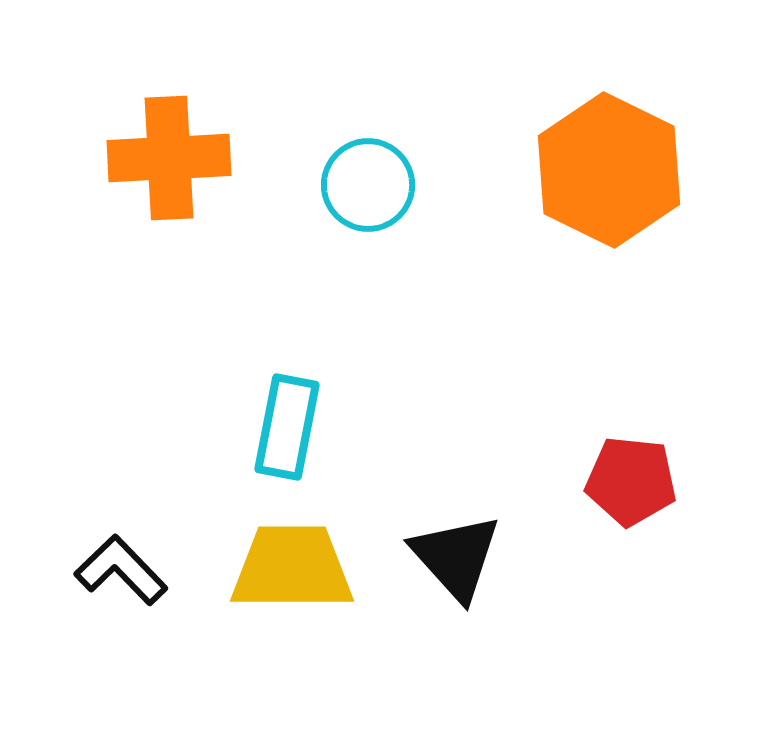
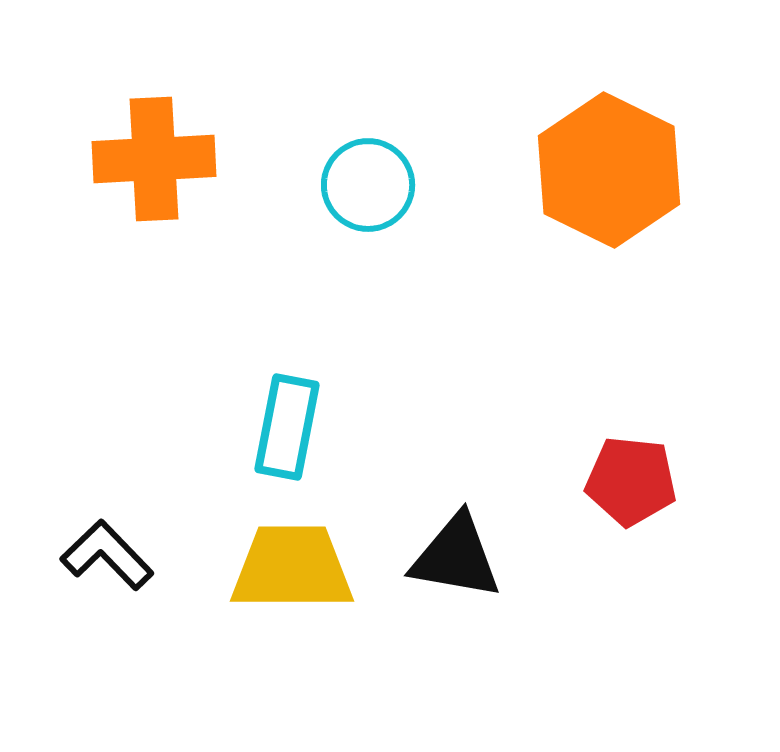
orange cross: moved 15 px left, 1 px down
black triangle: rotated 38 degrees counterclockwise
black L-shape: moved 14 px left, 15 px up
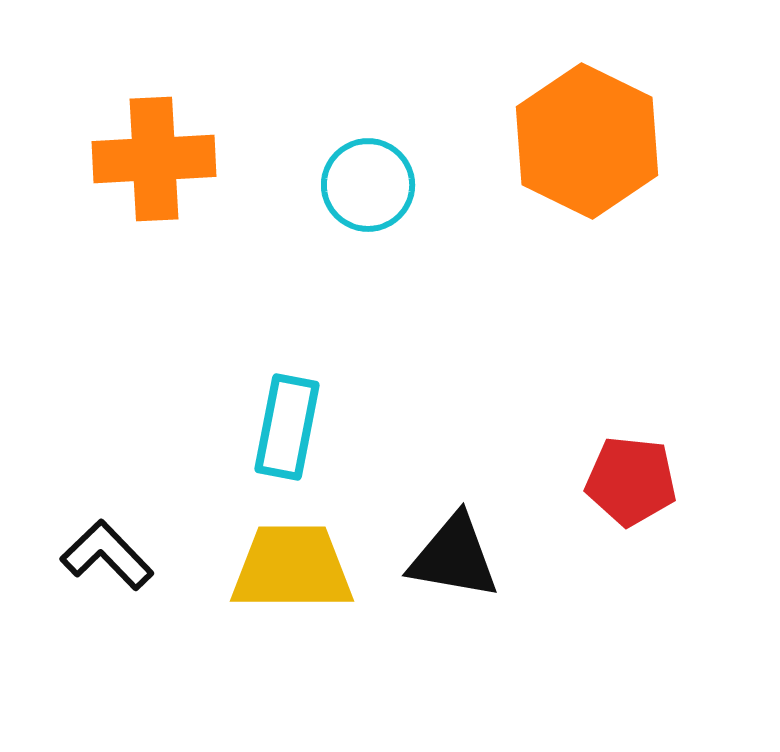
orange hexagon: moved 22 px left, 29 px up
black triangle: moved 2 px left
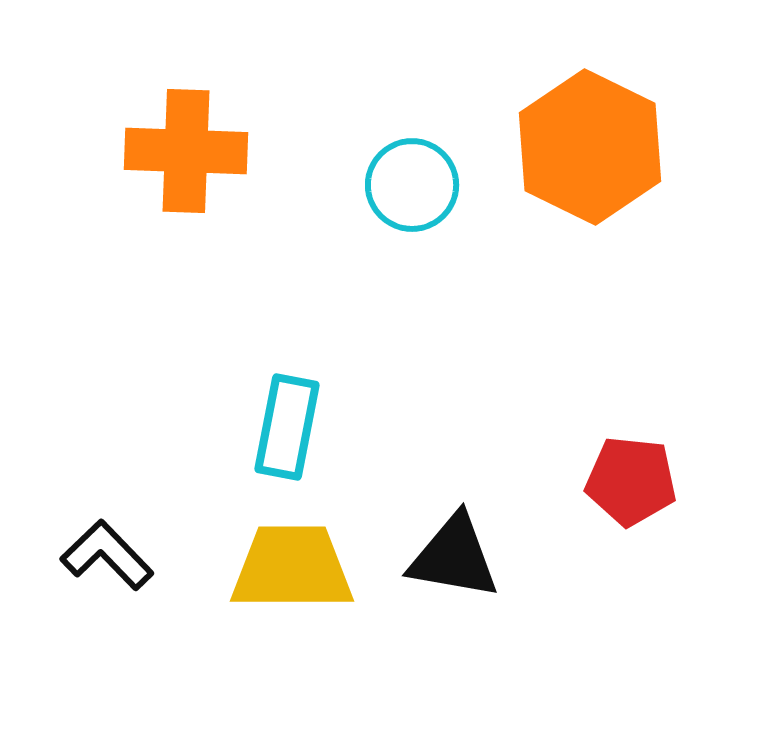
orange hexagon: moved 3 px right, 6 px down
orange cross: moved 32 px right, 8 px up; rotated 5 degrees clockwise
cyan circle: moved 44 px right
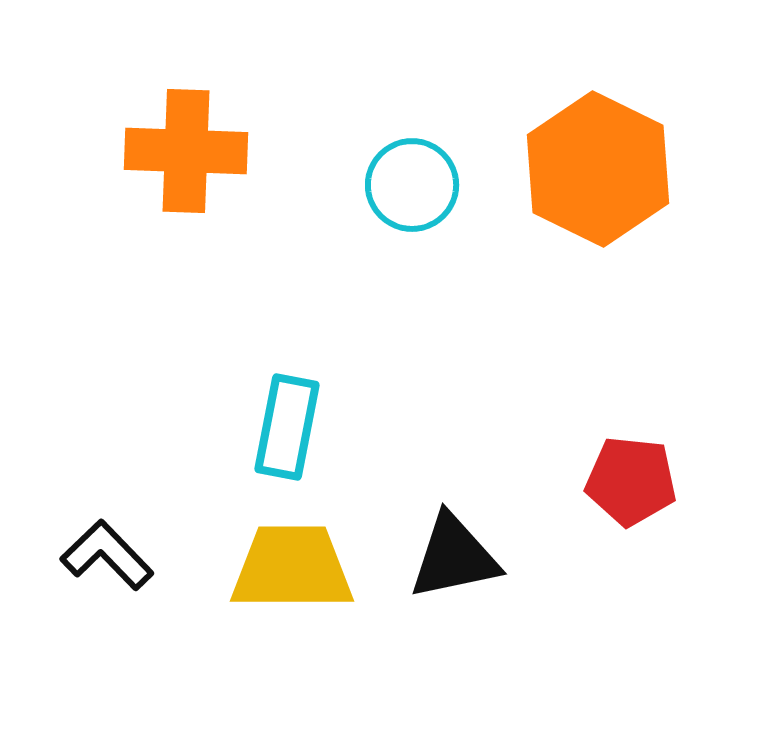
orange hexagon: moved 8 px right, 22 px down
black triangle: rotated 22 degrees counterclockwise
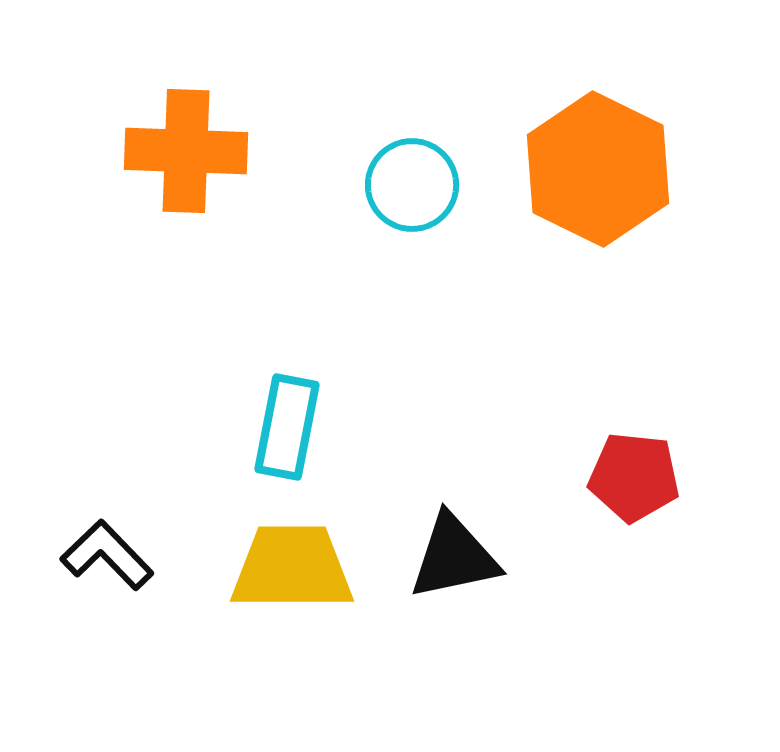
red pentagon: moved 3 px right, 4 px up
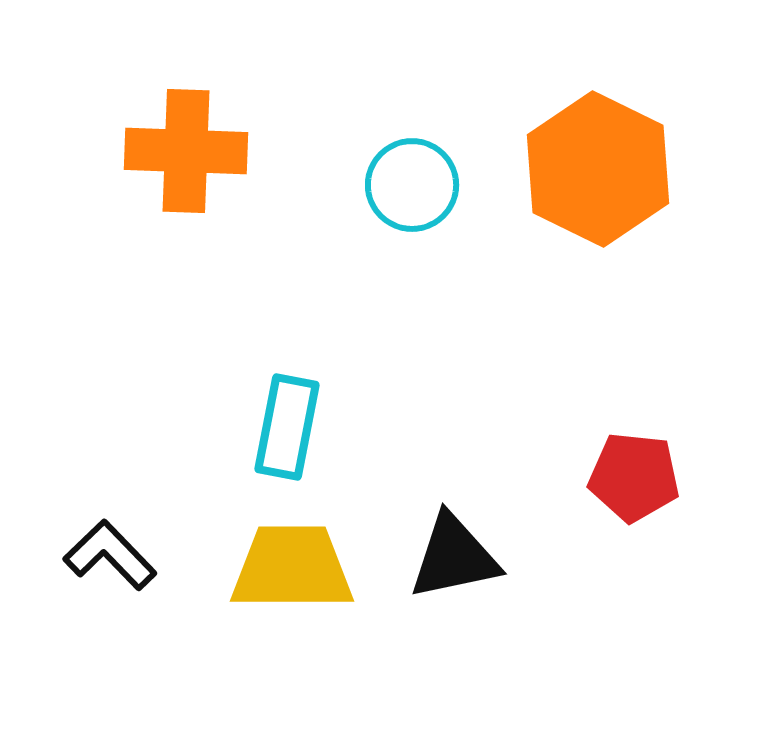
black L-shape: moved 3 px right
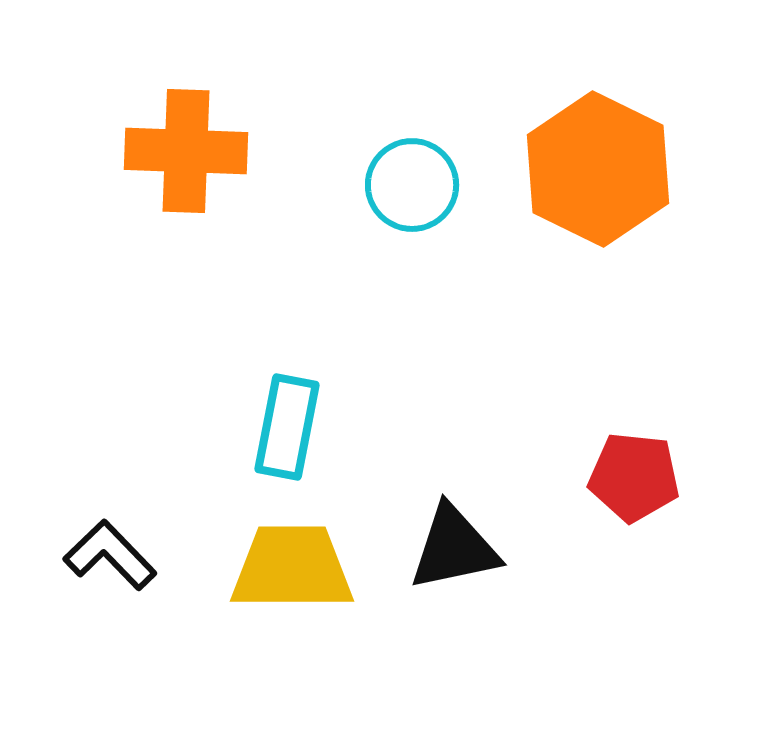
black triangle: moved 9 px up
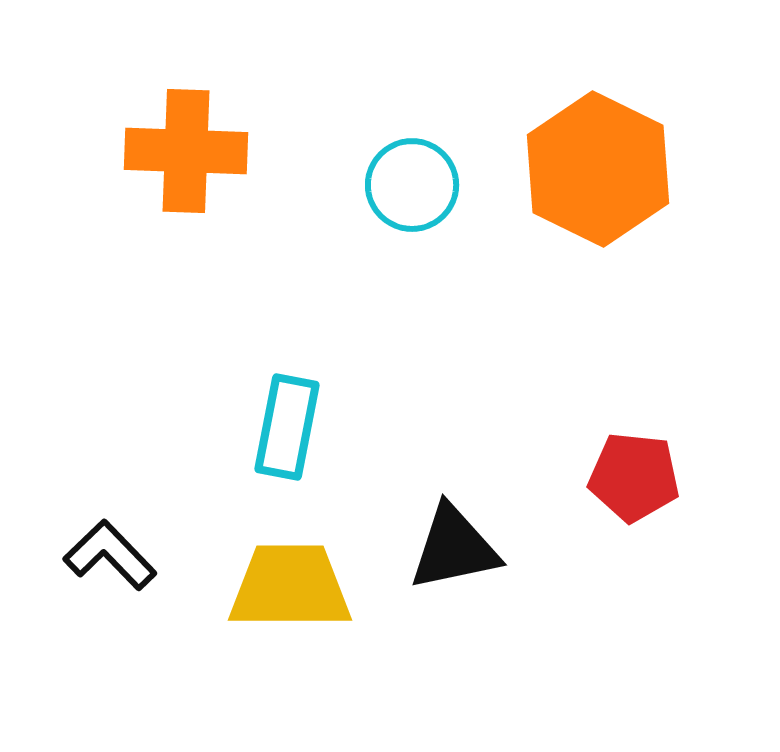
yellow trapezoid: moved 2 px left, 19 px down
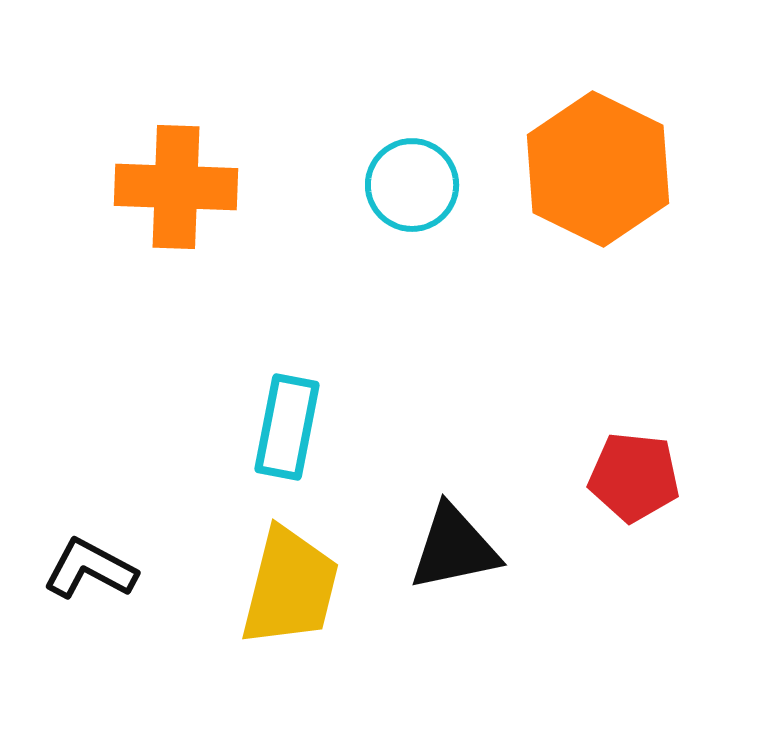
orange cross: moved 10 px left, 36 px down
black L-shape: moved 20 px left, 14 px down; rotated 18 degrees counterclockwise
yellow trapezoid: rotated 104 degrees clockwise
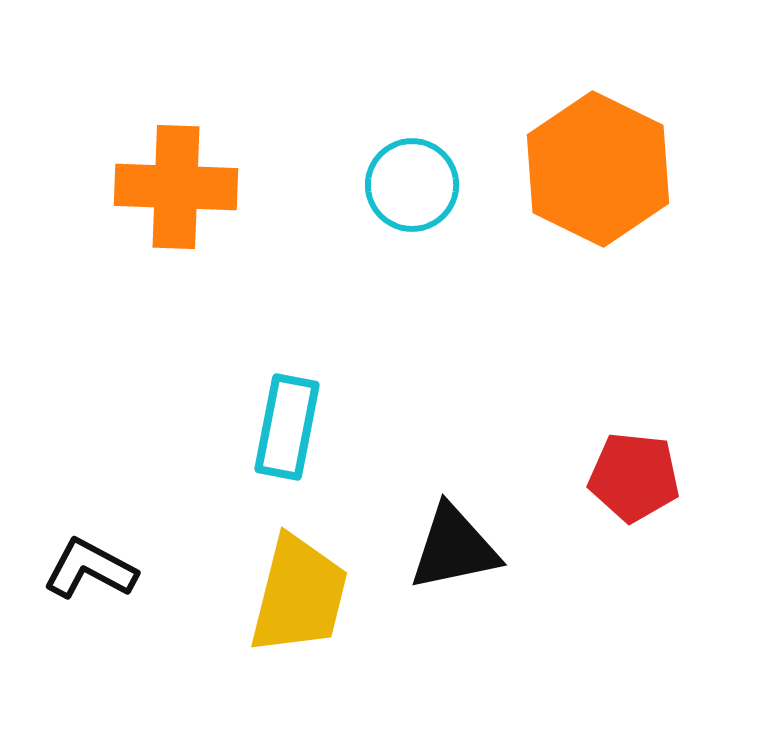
yellow trapezoid: moved 9 px right, 8 px down
